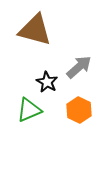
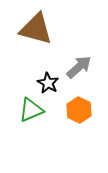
brown triangle: moved 1 px right, 1 px up
black star: moved 1 px right, 1 px down
green triangle: moved 2 px right
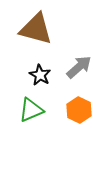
black star: moved 8 px left, 8 px up
